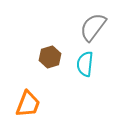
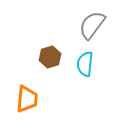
gray semicircle: moved 1 px left, 2 px up
orange trapezoid: moved 1 px left, 5 px up; rotated 16 degrees counterclockwise
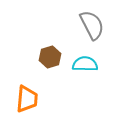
gray semicircle: rotated 116 degrees clockwise
cyan semicircle: rotated 85 degrees clockwise
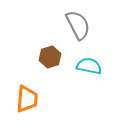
gray semicircle: moved 14 px left
cyan semicircle: moved 4 px right, 2 px down; rotated 10 degrees clockwise
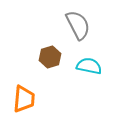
orange trapezoid: moved 3 px left
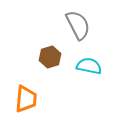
orange trapezoid: moved 2 px right
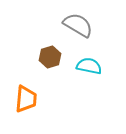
gray semicircle: rotated 32 degrees counterclockwise
